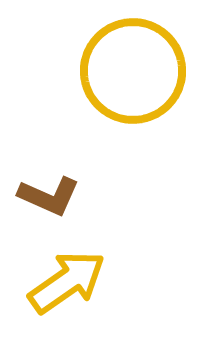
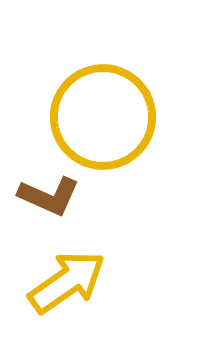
yellow circle: moved 30 px left, 46 px down
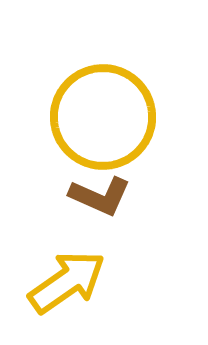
brown L-shape: moved 51 px right
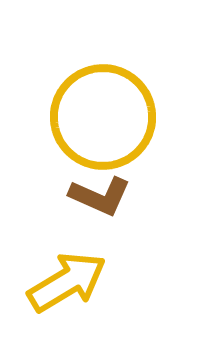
yellow arrow: rotated 4 degrees clockwise
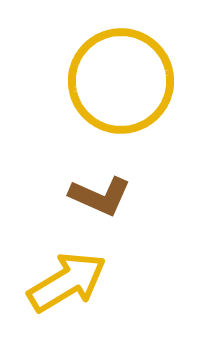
yellow circle: moved 18 px right, 36 px up
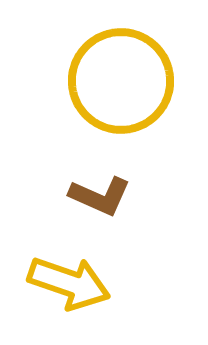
yellow arrow: moved 2 px right, 1 px down; rotated 50 degrees clockwise
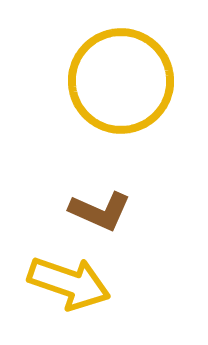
brown L-shape: moved 15 px down
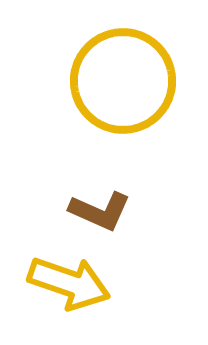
yellow circle: moved 2 px right
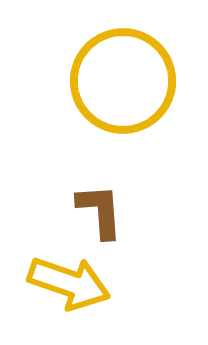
brown L-shape: rotated 118 degrees counterclockwise
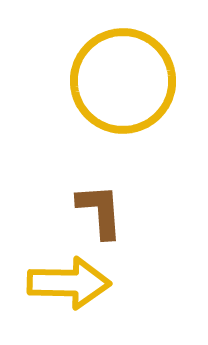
yellow arrow: rotated 18 degrees counterclockwise
